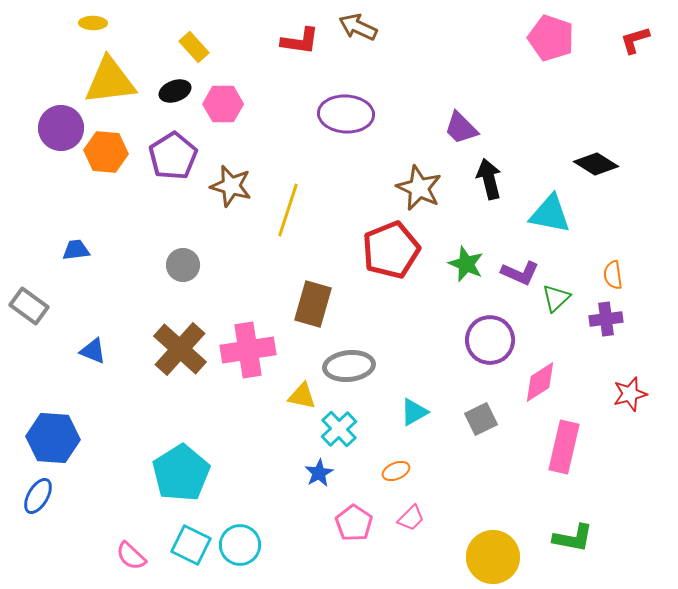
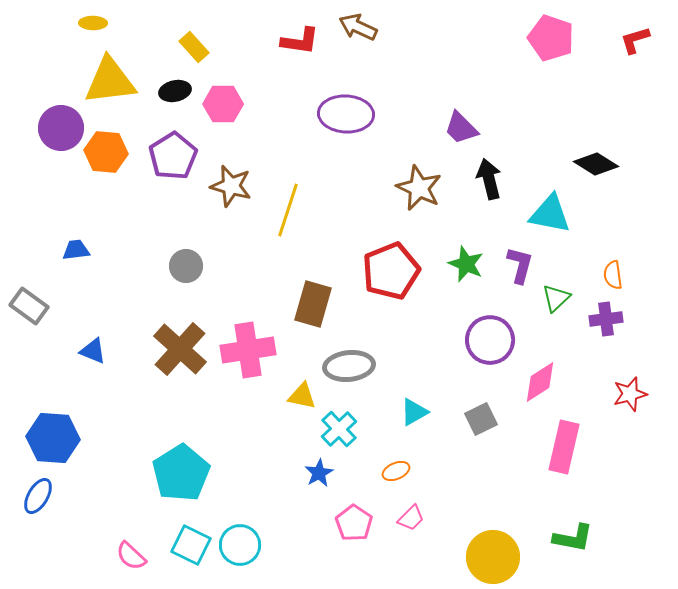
black ellipse at (175, 91): rotated 8 degrees clockwise
red pentagon at (391, 250): moved 21 px down
gray circle at (183, 265): moved 3 px right, 1 px down
purple L-shape at (520, 273): moved 8 px up; rotated 99 degrees counterclockwise
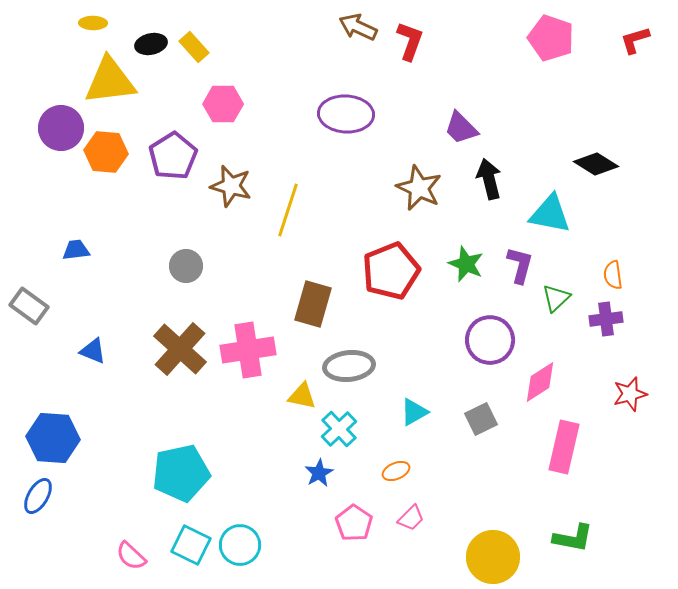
red L-shape at (300, 41): moved 110 px right; rotated 78 degrees counterclockwise
black ellipse at (175, 91): moved 24 px left, 47 px up
cyan pentagon at (181, 473): rotated 20 degrees clockwise
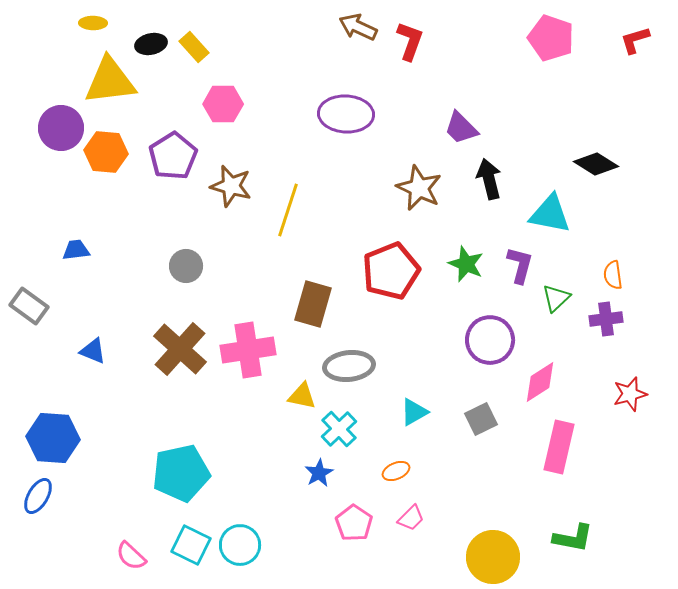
pink rectangle at (564, 447): moved 5 px left
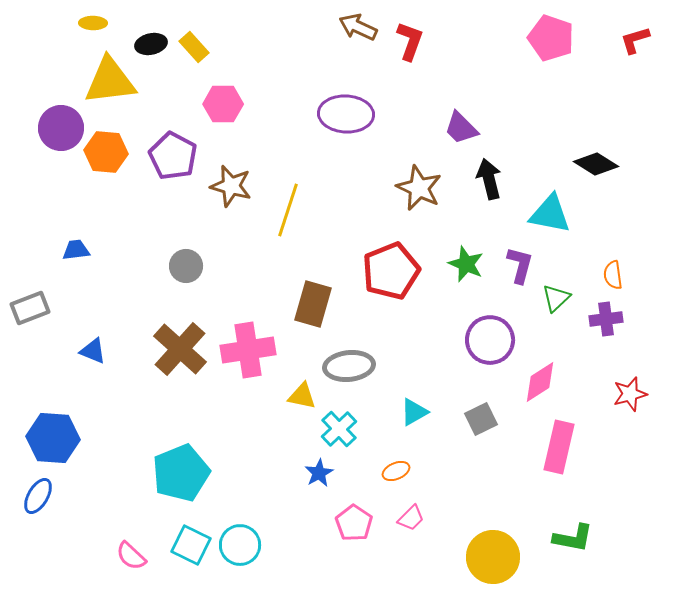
purple pentagon at (173, 156): rotated 12 degrees counterclockwise
gray rectangle at (29, 306): moved 1 px right, 2 px down; rotated 57 degrees counterclockwise
cyan pentagon at (181, 473): rotated 10 degrees counterclockwise
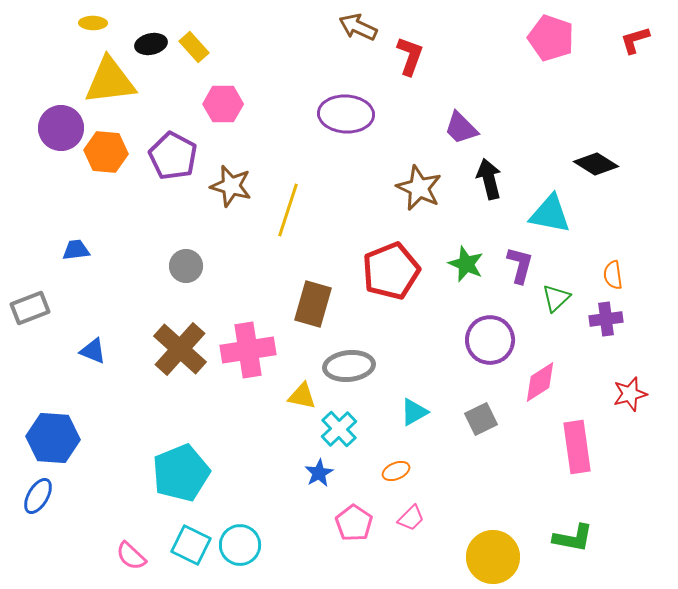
red L-shape at (410, 41): moved 15 px down
pink rectangle at (559, 447): moved 18 px right; rotated 21 degrees counterclockwise
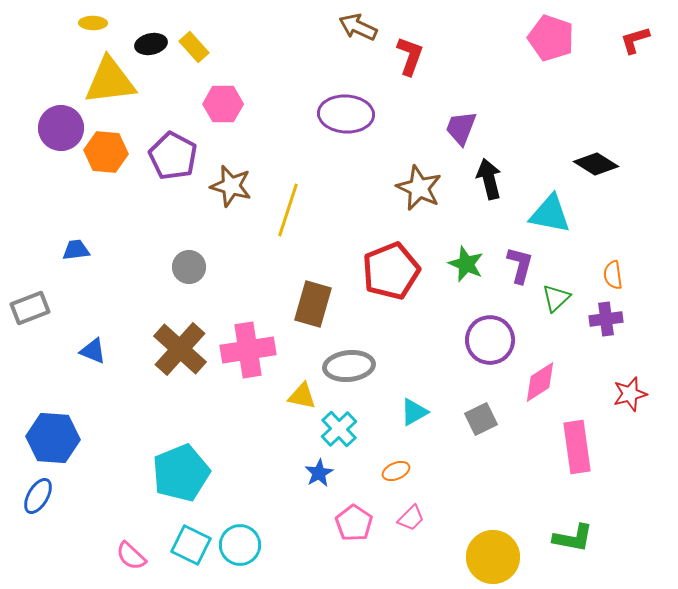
purple trapezoid at (461, 128): rotated 66 degrees clockwise
gray circle at (186, 266): moved 3 px right, 1 px down
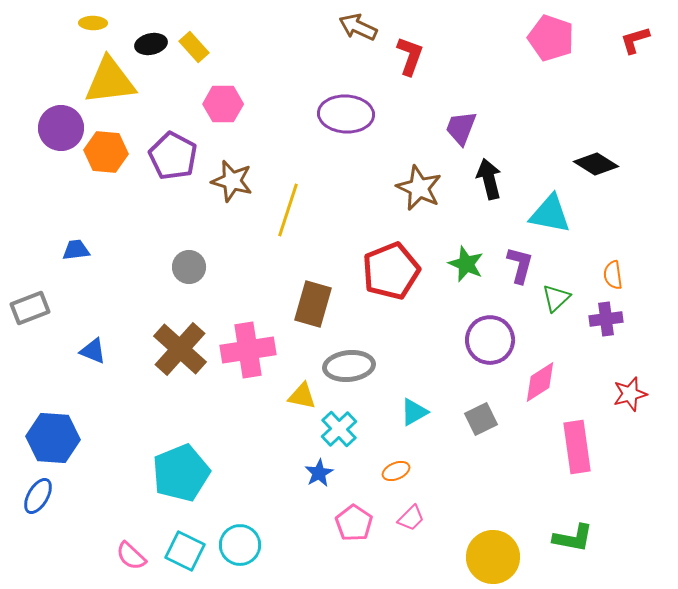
brown star at (231, 186): moved 1 px right, 5 px up
cyan square at (191, 545): moved 6 px left, 6 px down
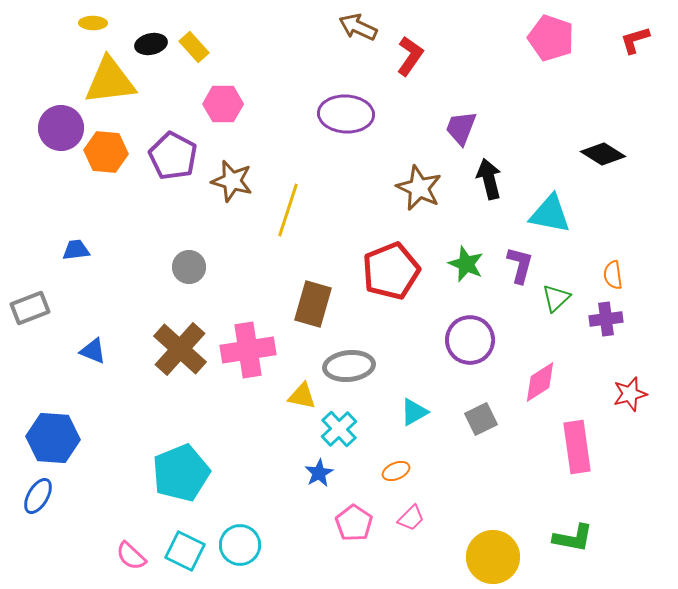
red L-shape at (410, 56): rotated 15 degrees clockwise
black diamond at (596, 164): moved 7 px right, 10 px up
purple circle at (490, 340): moved 20 px left
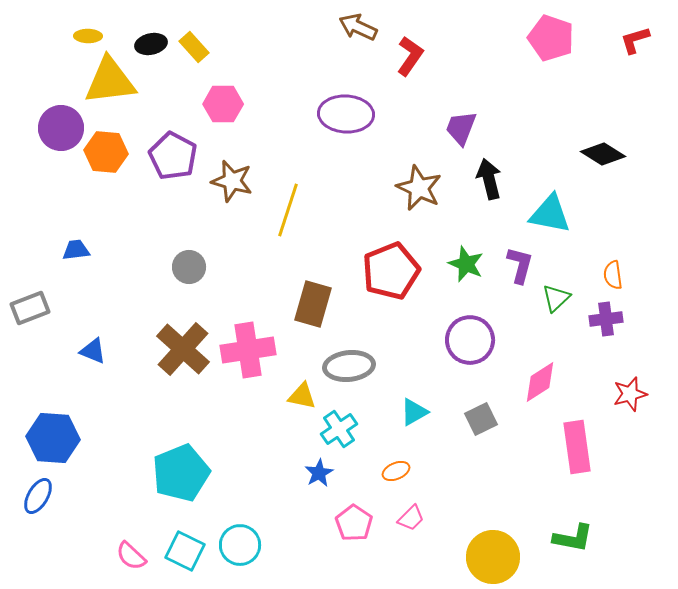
yellow ellipse at (93, 23): moved 5 px left, 13 px down
brown cross at (180, 349): moved 3 px right
cyan cross at (339, 429): rotated 9 degrees clockwise
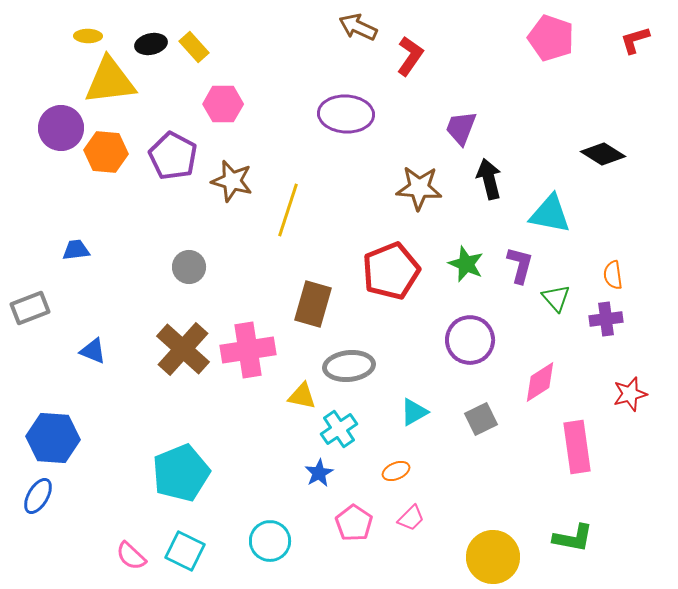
brown star at (419, 188): rotated 21 degrees counterclockwise
green triangle at (556, 298): rotated 28 degrees counterclockwise
cyan circle at (240, 545): moved 30 px right, 4 px up
